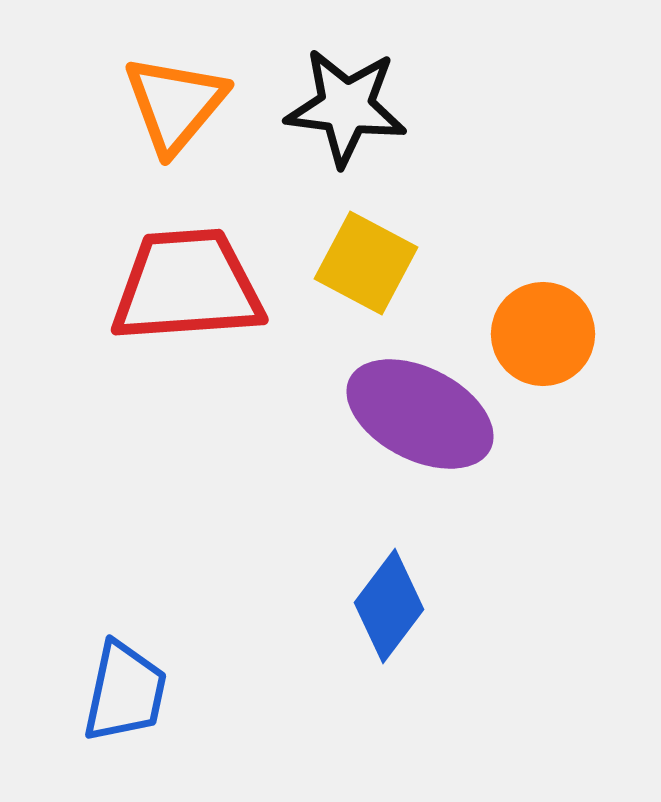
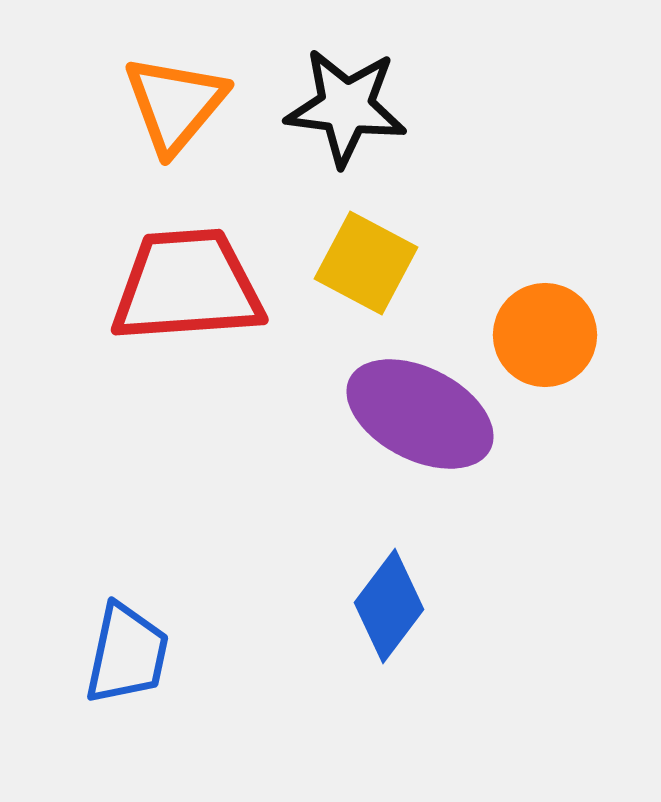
orange circle: moved 2 px right, 1 px down
blue trapezoid: moved 2 px right, 38 px up
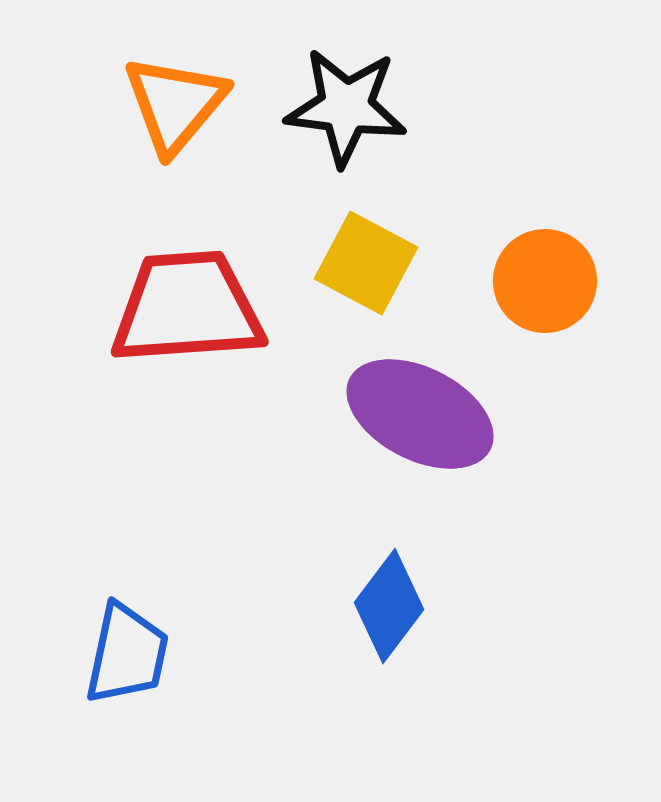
red trapezoid: moved 22 px down
orange circle: moved 54 px up
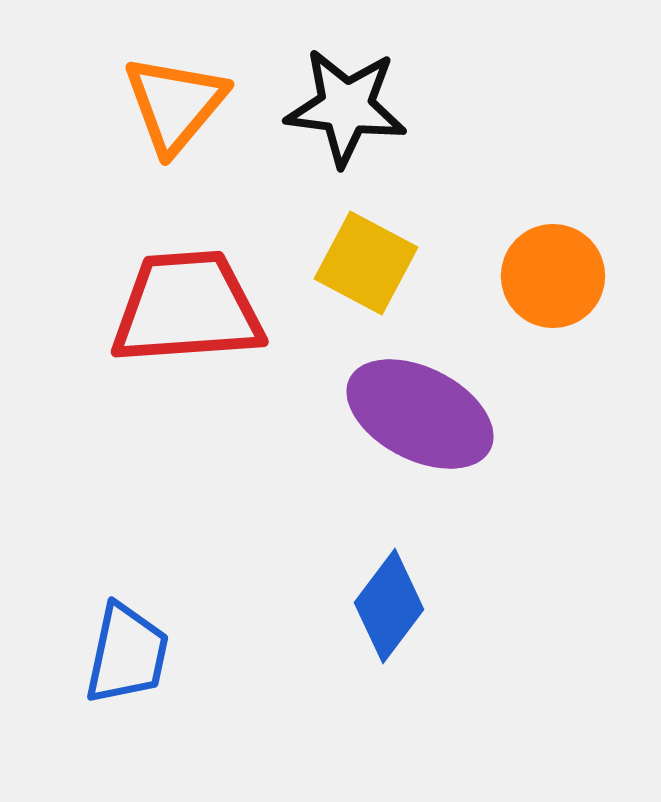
orange circle: moved 8 px right, 5 px up
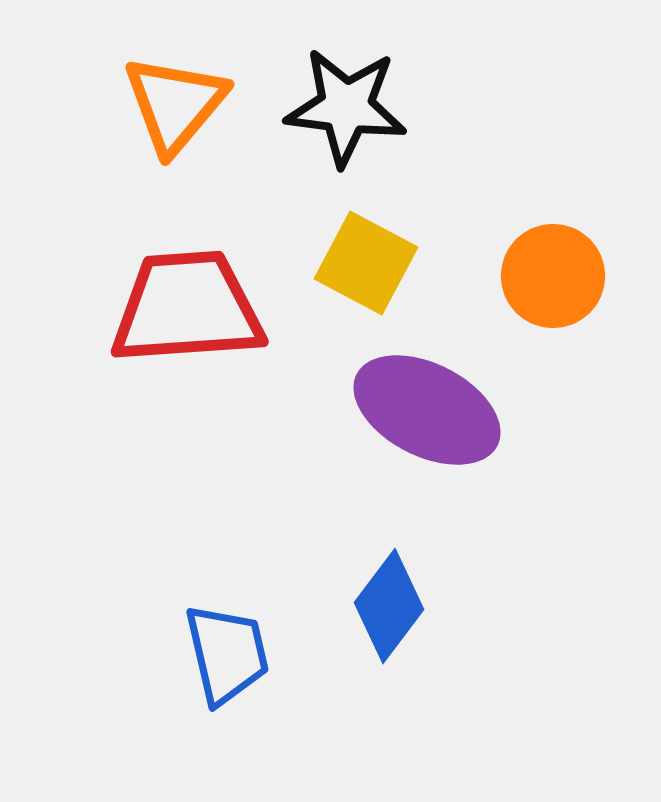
purple ellipse: moved 7 px right, 4 px up
blue trapezoid: moved 100 px right; rotated 25 degrees counterclockwise
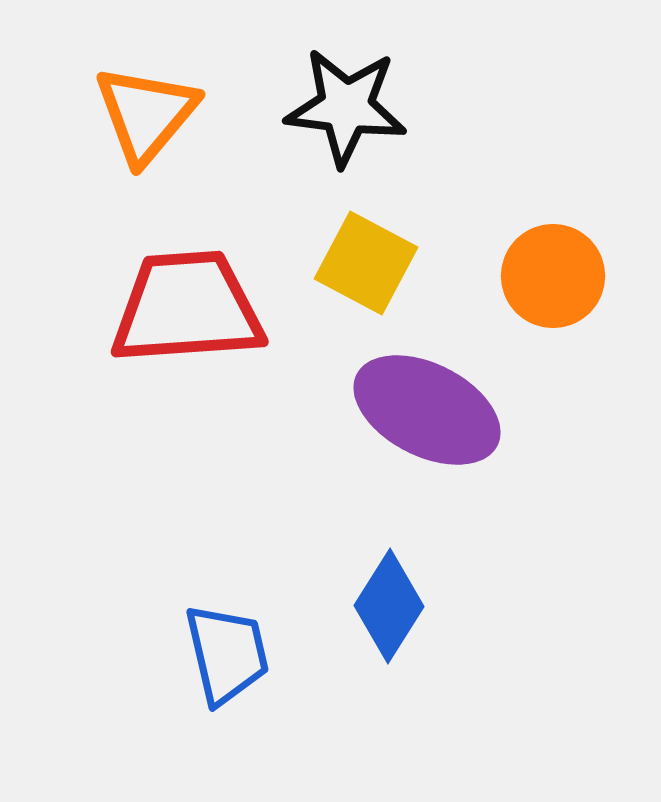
orange triangle: moved 29 px left, 10 px down
blue diamond: rotated 5 degrees counterclockwise
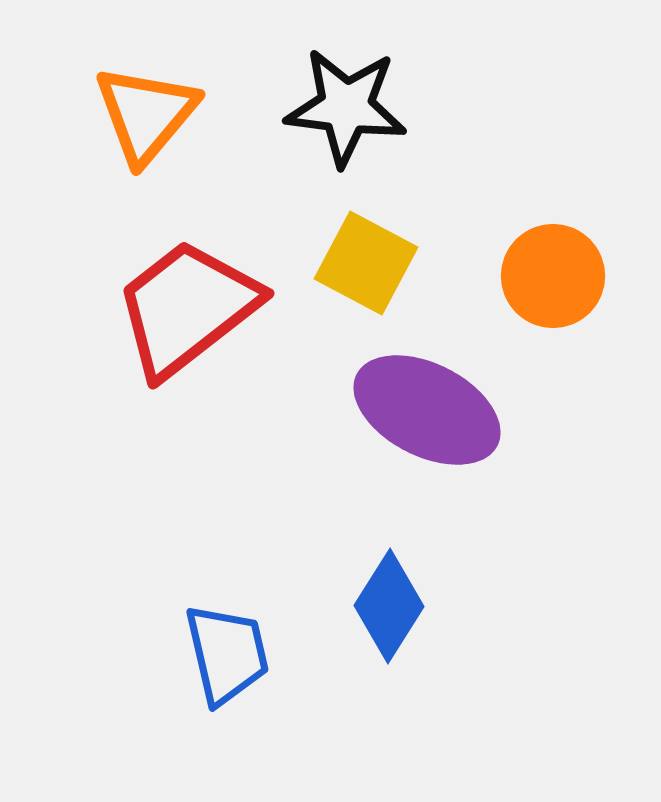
red trapezoid: rotated 34 degrees counterclockwise
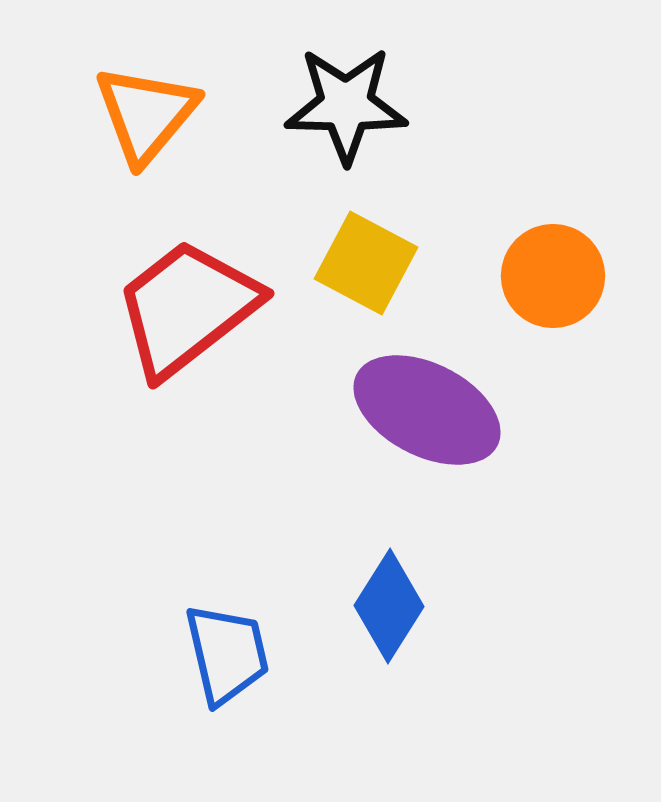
black star: moved 2 px up; rotated 6 degrees counterclockwise
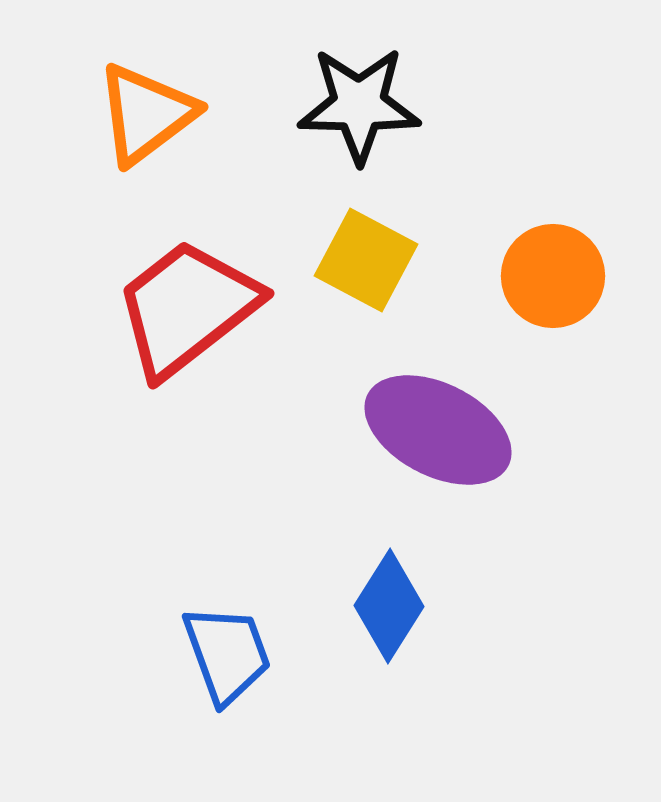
black star: moved 13 px right
orange triangle: rotated 13 degrees clockwise
yellow square: moved 3 px up
purple ellipse: moved 11 px right, 20 px down
blue trapezoid: rotated 7 degrees counterclockwise
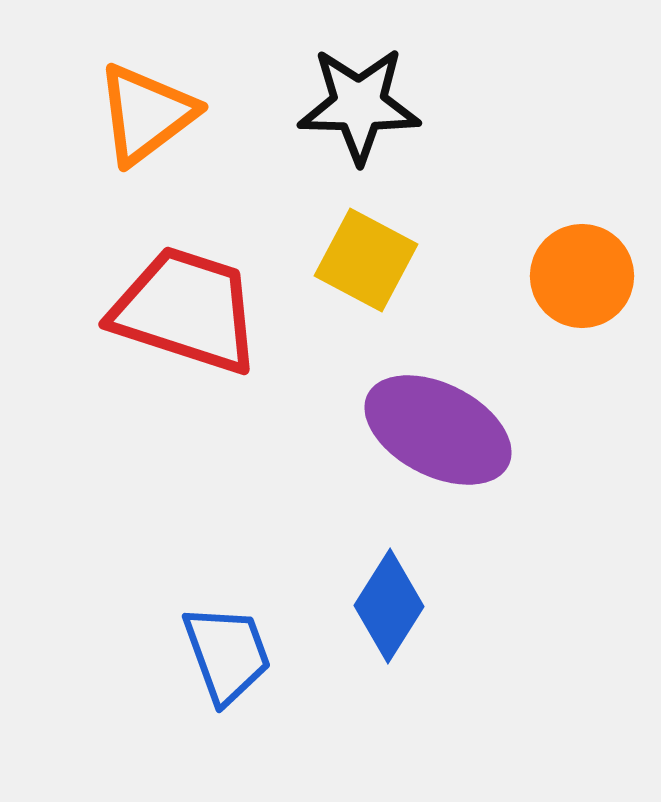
orange circle: moved 29 px right
red trapezoid: moved 1 px left, 2 px down; rotated 56 degrees clockwise
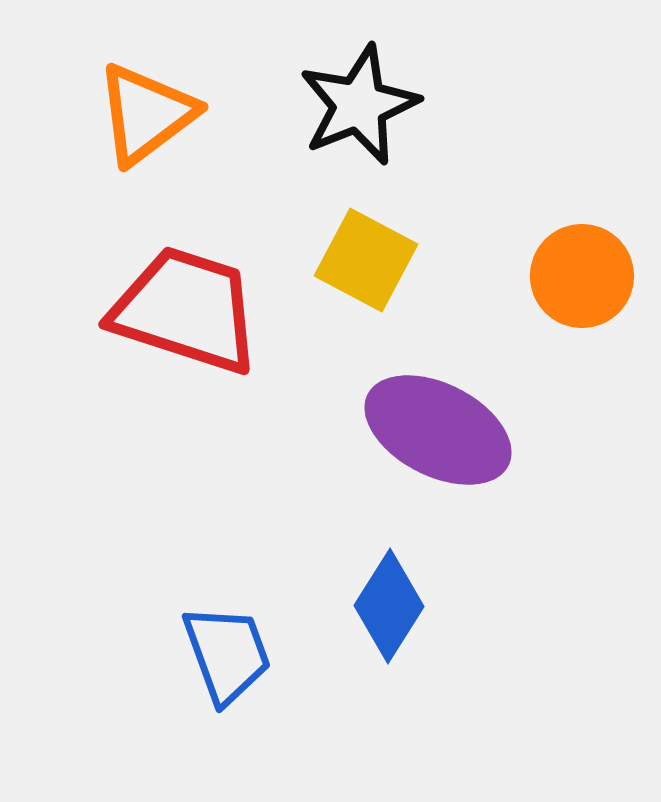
black star: rotated 23 degrees counterclockwise
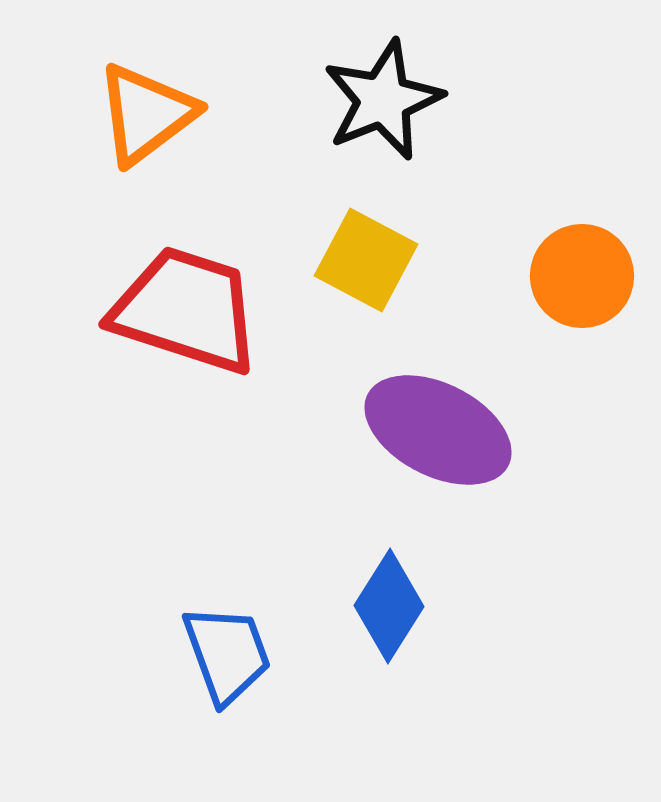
black star: moved 24 px right, 5 px up
